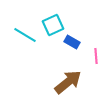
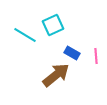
blue rectangle: moved 11 px down
brown arrow: moved 12 px left, 7 px up
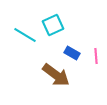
brown arrow: rotated 76 degrees clockwise
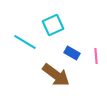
cyan line: moved 7 px down
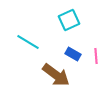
cyan square: moved 16 px right, 5 px up
cyan line: moved 3 px right
blue rectangle: moved 1 px right, 1 px down
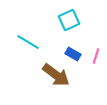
pink line: rotated 21 degrees clockwise
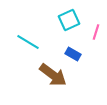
pink line: moved 24 px up
brown arrow: moved 3 px left
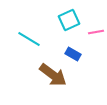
pink line: rotated 63 degrees clockwise
cyan line: moved 1 px right, 3 px up
